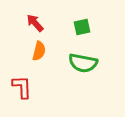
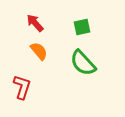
orange semicircle: rotated 54 degrees counterclockwise
green semicircle: rotated 36 degrees clockwise
red L-shape: rotated 20 degrees clockwise
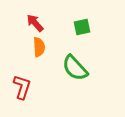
orange semicircle: moved 4 px up; rotated 36 degrees clockwise
green semicircle: moved 8 px left, 5 px down
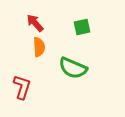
green semicircle: moved 2 px left; rotated 24 degrees counterclockwise
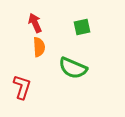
red arrow: rotated 18 degrees clockwise
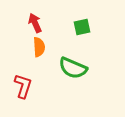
red L-shape: moved 1 px right, 1 px up
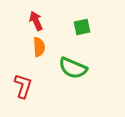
red arrow: moved 1 px right, 2 px up
